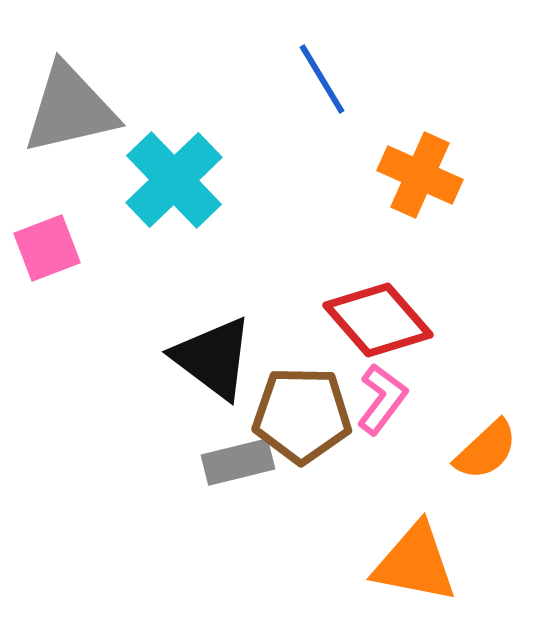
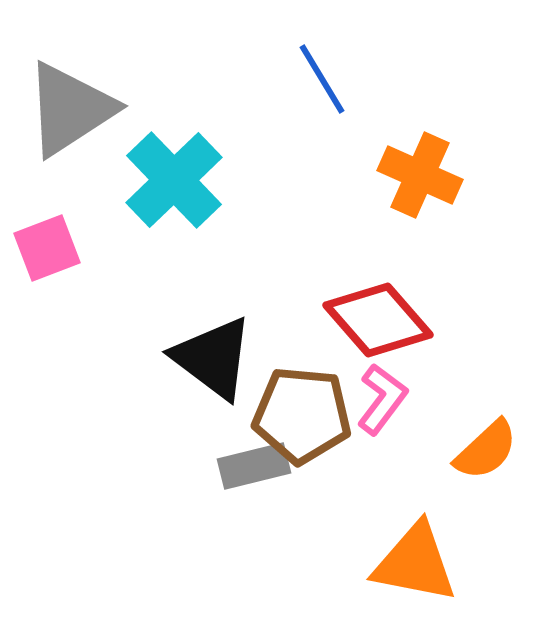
gray triangle: rotated 20 degrees counterclockwise
brown pentagon: rotated 4 degrees clockwise
gray rectangle: moved 16 px right, 4 px down
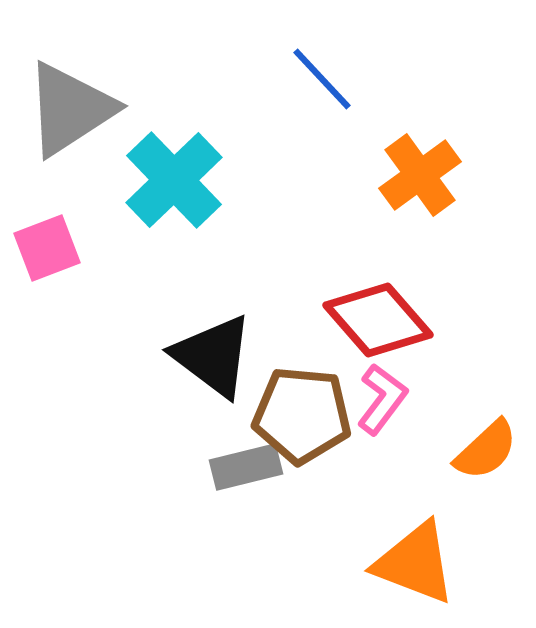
blue line: rotated 12 degrees counterclockwise
orange cross: rotated 30 degrees clockwise
black triangle: moved 2 px up
gray rectangle: moved 8 px left, 1 px down
orange triangle: rotated 10 degrees clockwise
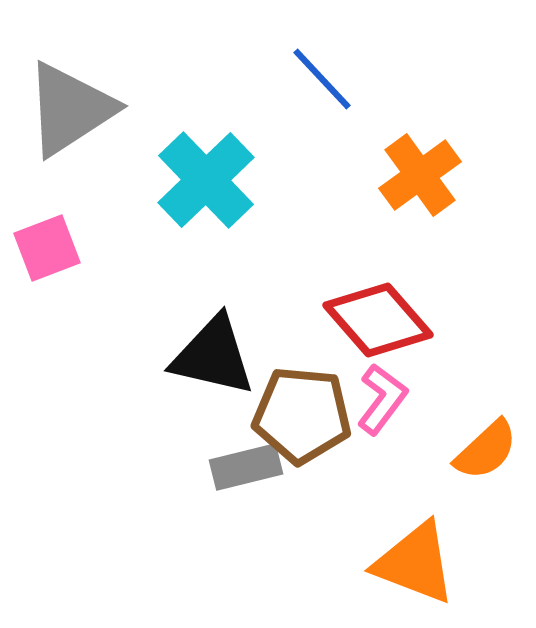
cyan cross: moved 32 px right
black triangle: rotated 24 degrees counterclockwise
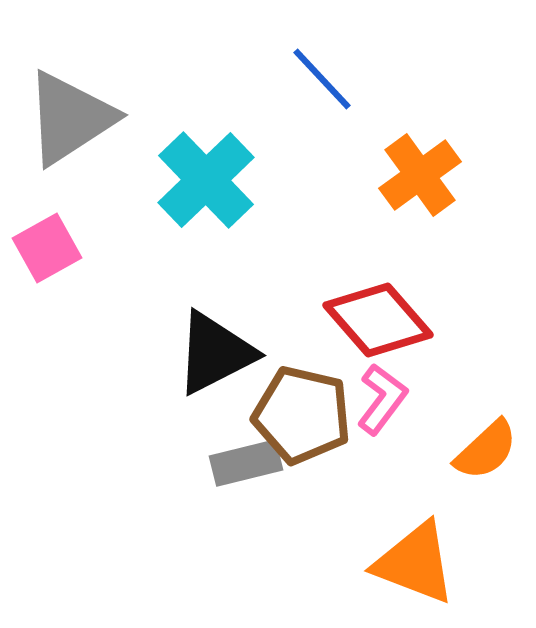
gray triangle: moved 9 px down
pink square: rotated 8 degrees counterclockwise
black triangle: moved 2 px right, 3 px up; rotated 40 degrees counterclockwise
brown pentagon: rotated 8 degrees clockwise
gray rectangle: moved 4 px up
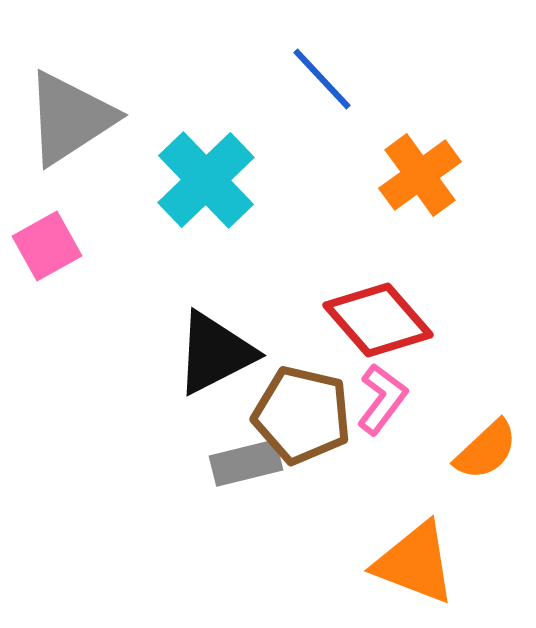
pink square: moved 2 px up
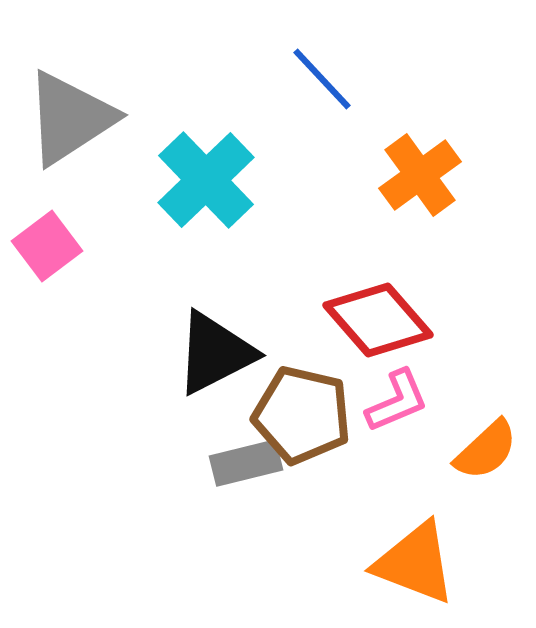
pink square: rotated 8 degrees counterclockwise
pink L-shape: moved 15 px right, 2 px down; rotated 30 degrees clockwise
